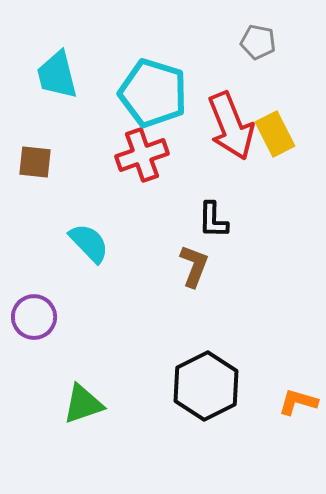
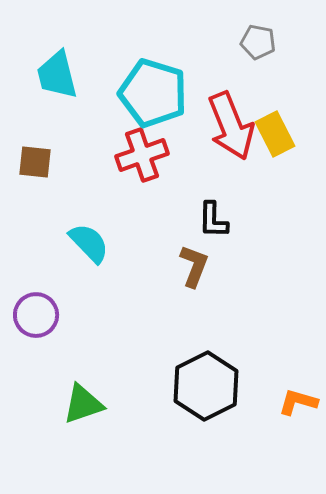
purple circle: moved 2 px right, 2 px up
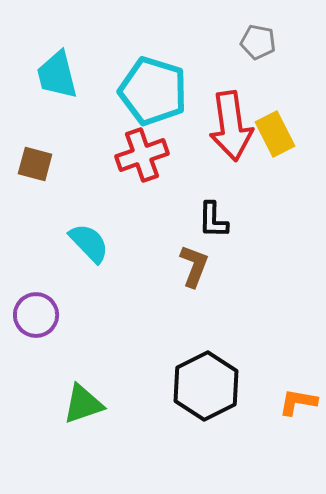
cyan pentagon: moved 2 px up
red arrow: rotated 14 degrees clockwise
brown square: moved 2 px down; rotated 9 degrees clockwise
orange L-shape: rotated 6 degrees counterclockwise
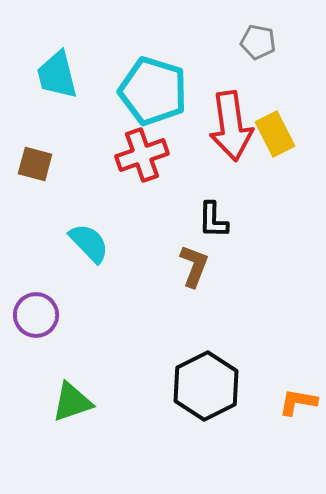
green triangle: moved 11 px left, 2 px up
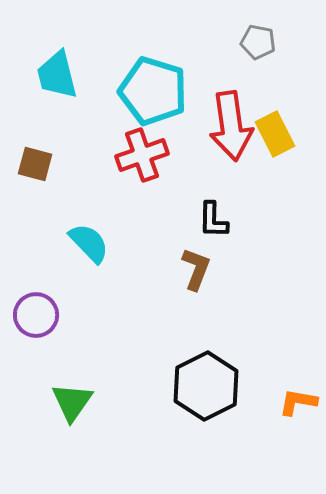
brown L-shape: moved 2 px right, 3 px down
green triangle: rotated 36 degrees counterclockwise
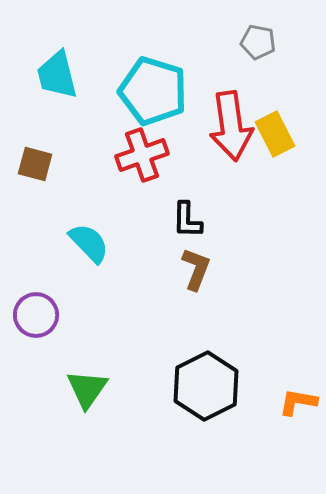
black L-shape: moved 26 px left
green triangle: moved 15 px right, 13 px up
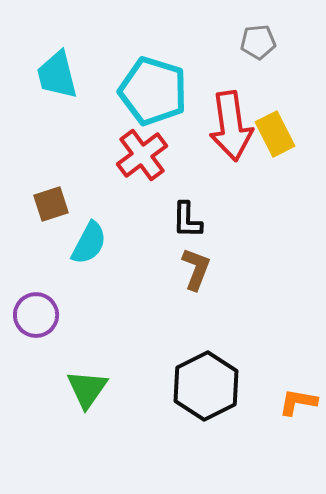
gray pentagon: rotated 16 degrees counterclockwise
red cross: rotated 18 degrees counterclockwise
brown square: moved 16 px right, 40 px down; rotated 33 degrees counterclockwise
cyan semicircle: rotated 72 degrees clockwise
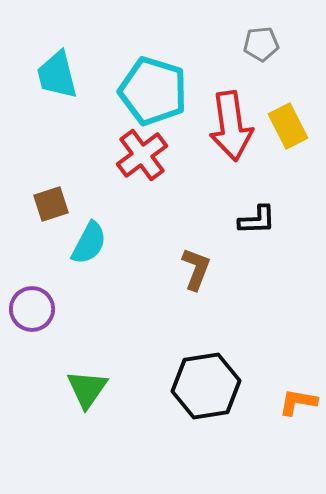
gray pentagon: moved 3 px right, 2 px down
yellow rectangle: moved 13 px right, 8 px up
black L-shape: moved 70 px right; rotated 93 degrees counterclockwise
purple circle: moved 4 px left, 6 px up
black hexagon: rotated 18 degrees clockwise
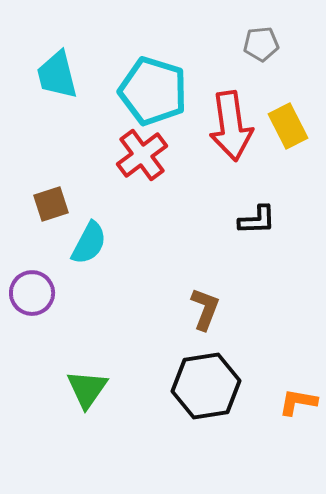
brown L-shape: moved 9 px right, 40 px down
purple circle: moved 16 px up
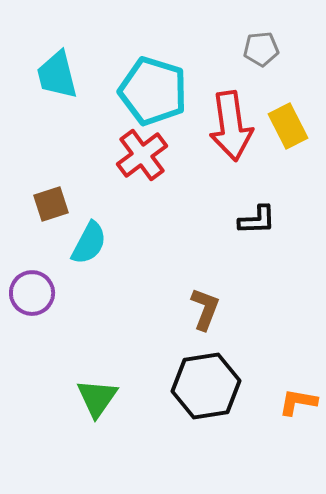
gray pentagon: moved 5 px down
green triangle: moved 10 px right, 9 px down
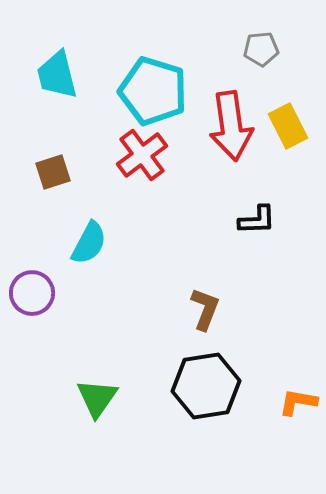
brown square: moved 2 px right, 32 px up
